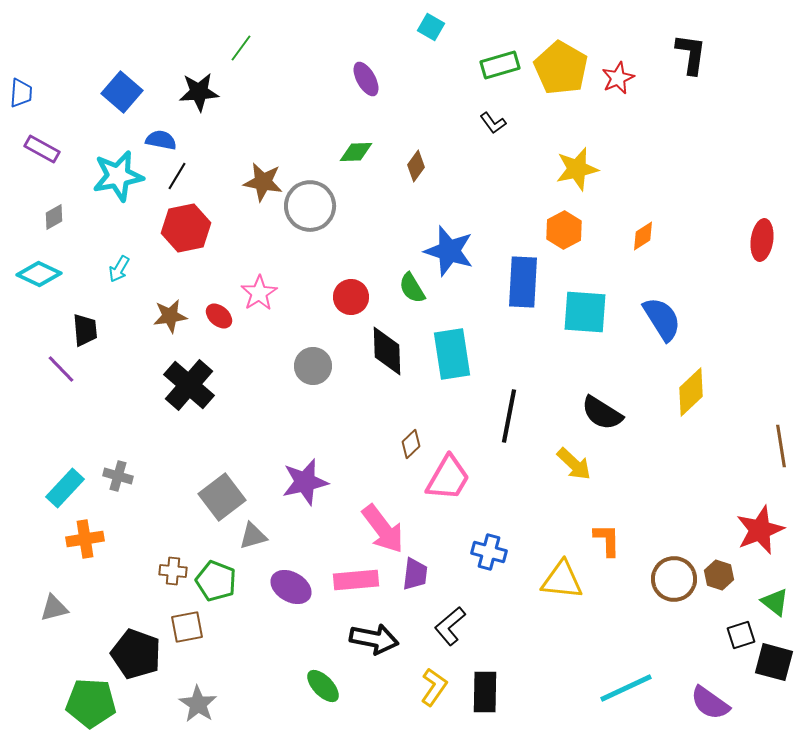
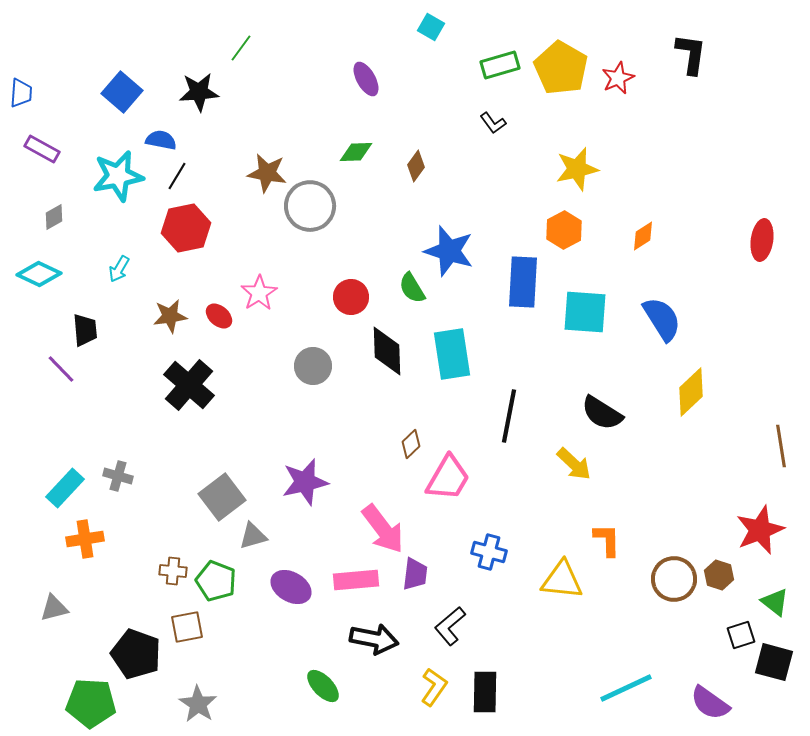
brown star at (263, 182): moved 4 px right, 9 px up
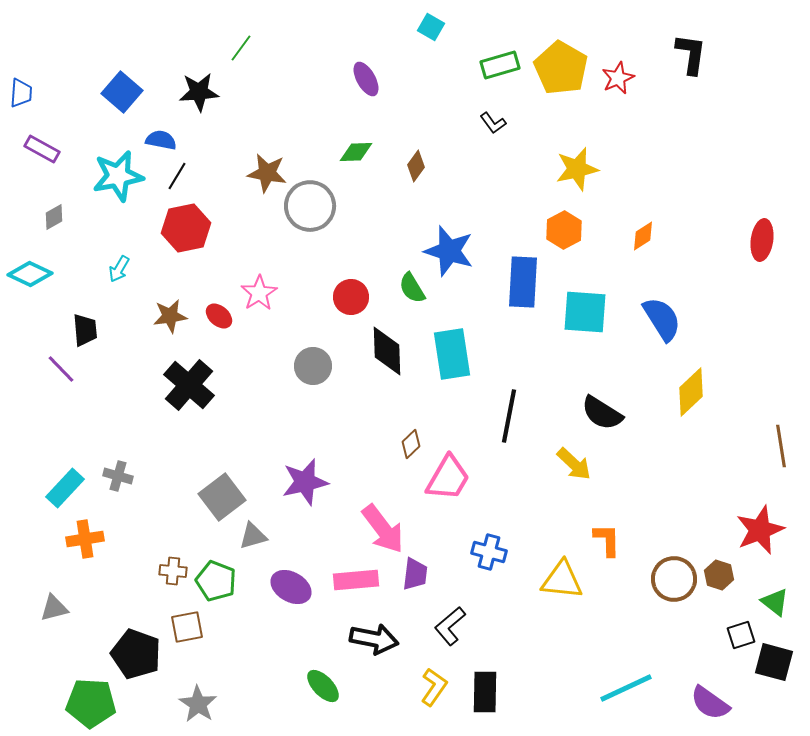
cyan diamond at (39, 274): moved 9 px left
